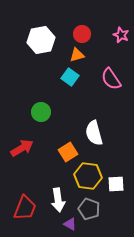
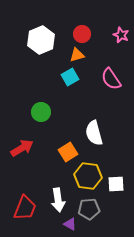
white hexagon: rotated 12 degrees counterclockwise
cyan square: rotated 24 degrees clockwise
gray pentagon: rotated 25 degrees counterclockwise
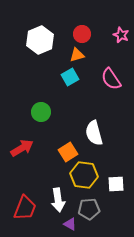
white hexagon: moved 1 px left
yellow hexagon: moved 4 px left, 1 px up
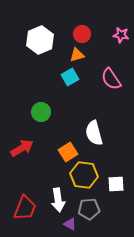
pink star: rotated 14 degrees counterclockwise
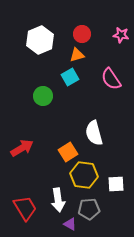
green circle: moved 2 px right, 16 px up
red trapezoid: rotated 52 degrees counterclockwise
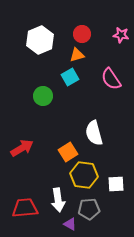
red trapezoid: rotated 64 degrees counterclockwise
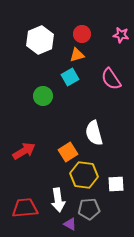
red arrow: moved 2 px right, 3 px down
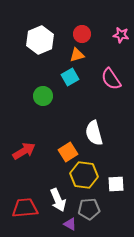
white arrow: rotated 15 degrees counterclockwise
